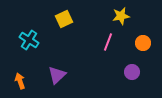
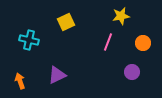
yellow square: moved 2 px right, 3 px down
cyan cross: rotated 18 degrees counterclockwise
purple triangle: rotated 18 degrees clockwise
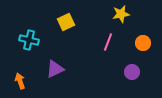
yellow star: moved 2 px up
purple triangle: moved 2 px left, 6 px up
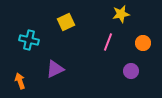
purple circle: moved 1 px left, 1 px up
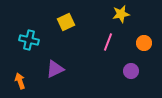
orange circle: moved 1 px right
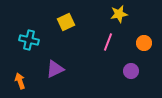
yellow star: moved 2 px left
